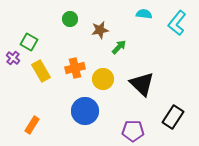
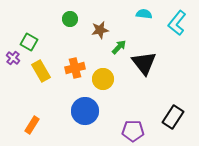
black triangle: moved 2 px right, 21 px up; rotated 8 degrees clockwise
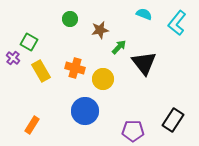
cyan semicircle: rotated 14 degrees clockwise
orange cross: rotated 30 degrees clockwise
black rectangle: moved 3 px down
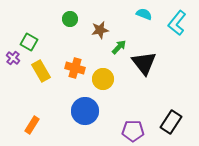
black rectangle: moved 2 px left, 2 px down
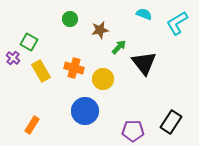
cyan L-shape: rotated 20 degrees clockwise
orange cross: moved 1 px left
